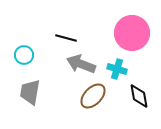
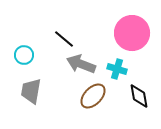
black line: moved 2 px left, 1 px down; rotated 25 degrees clockwise
gray trapezoid: moved 1 px right, 1 px up
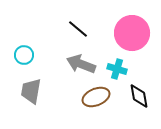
black line: moved 14 px right, 10 px up
brown ellipse: moved 3 px right, 1 px down; rotated 24 degrees clockwise
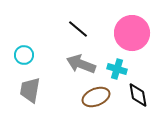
gray trapezoid: moved 1 px left, 1 px up
black diamond: moved 1 px left, 1 px up
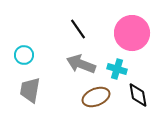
black line: rotated 15 degrees clockwise
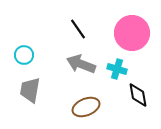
brown ellipse: moved 10 px left, 10 px down
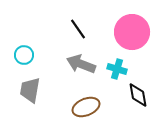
pink circle: moved 1 px up
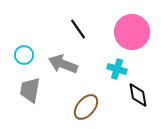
gray arrow: moved 18 px left
brown ellipse: rotated 28 degrees counterclockwise
